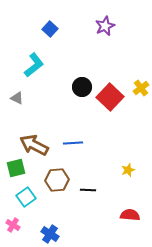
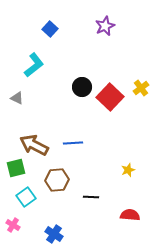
black line: moved 3 px right, 7 px down
blue cross: moved 4 px right
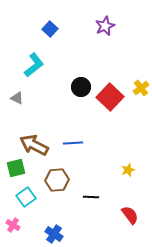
black circle: moved 1 px left
red semicircle: rotated 48 degrees clockwise
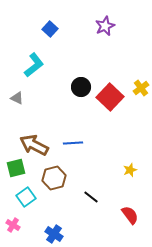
yellow star: moved 2 px right
brown hexagon: moved 3 px left, 2 px up; rotated 10 degrees counterclockwise
black line: rotated 35 degrees clockwise
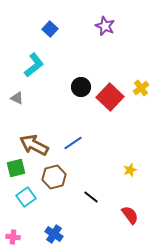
purple star: rotated 24 degrees counterclockwise
blue line: rotated 30 degrees counterclockwise
brown hexagon: moved 1 px up
pink cross: moved 12 px down; rotated 24 degrees counterclockwise
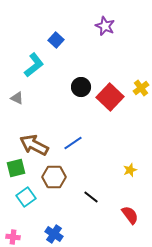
blue square: moved 6 px right, 11 px down
brown hexagon: rotated 15 degrees clockwise
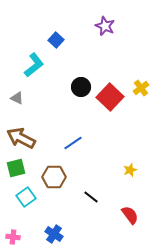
brown arrow: moved 13 px left, 7 px up
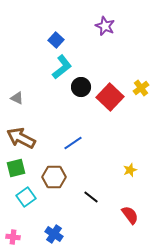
cyan L-shape: moved 28 px right, 2 px down
